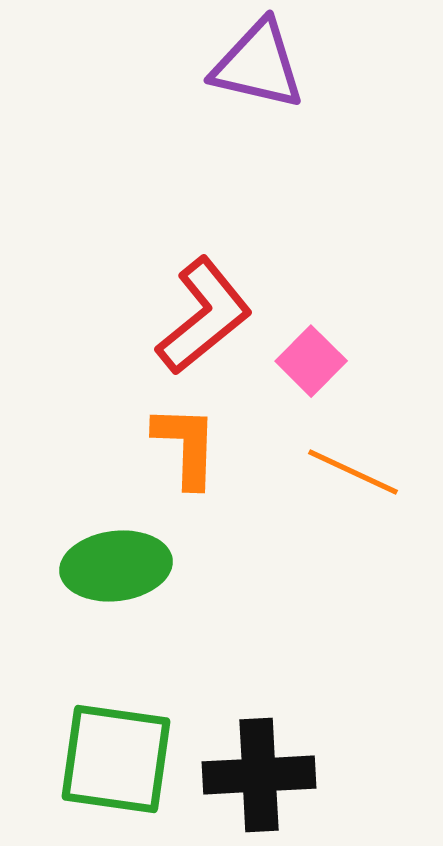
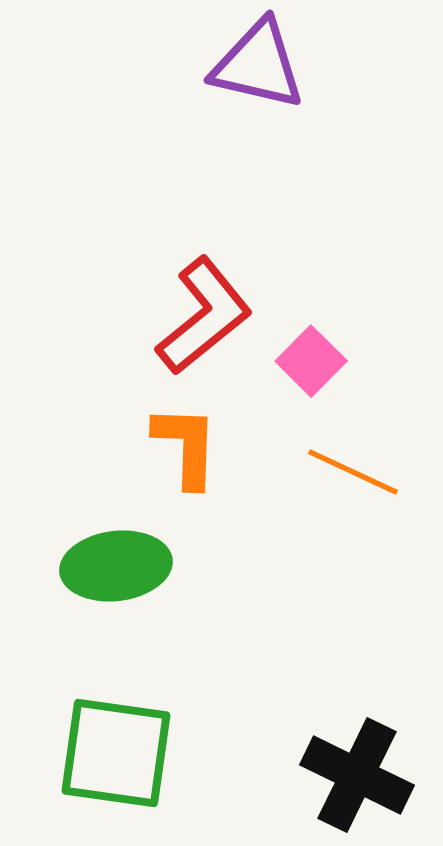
green square: moved 6 px up
black cross: moved 98 px right; rotated 29 degrees clockwise
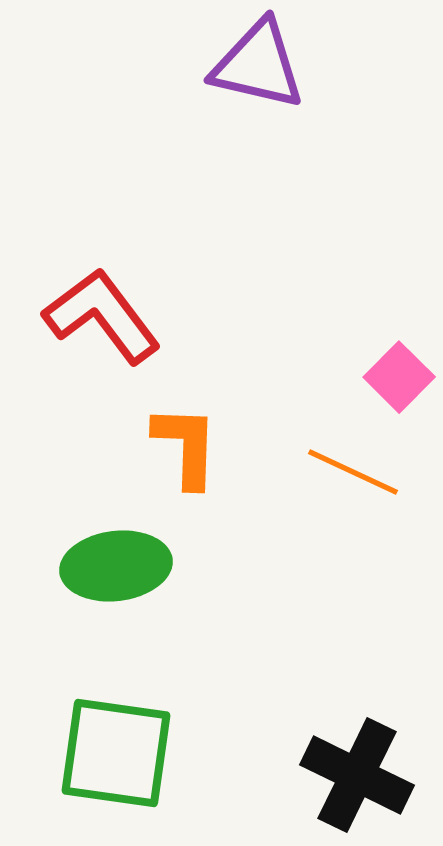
red L-shape: moved 102 px left; rotated 88 degrees counterclockwise
pink square: moved 88 px right, 16 px down
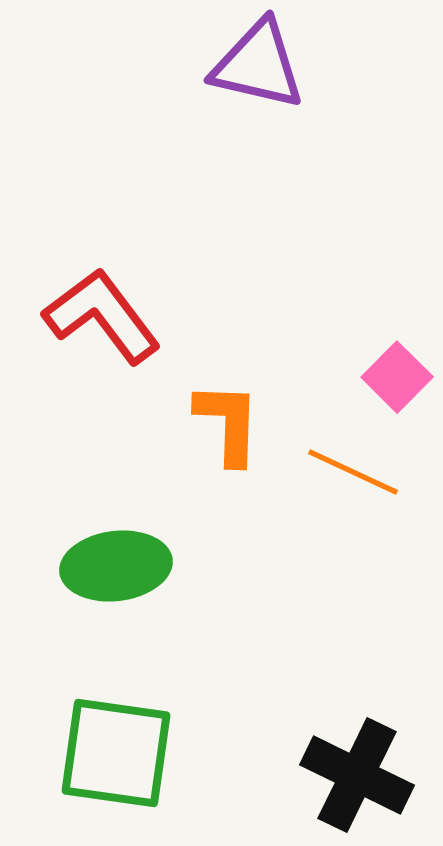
pink square: moved 2 px left
orange L-shape: moved 42 px right, 23 px up
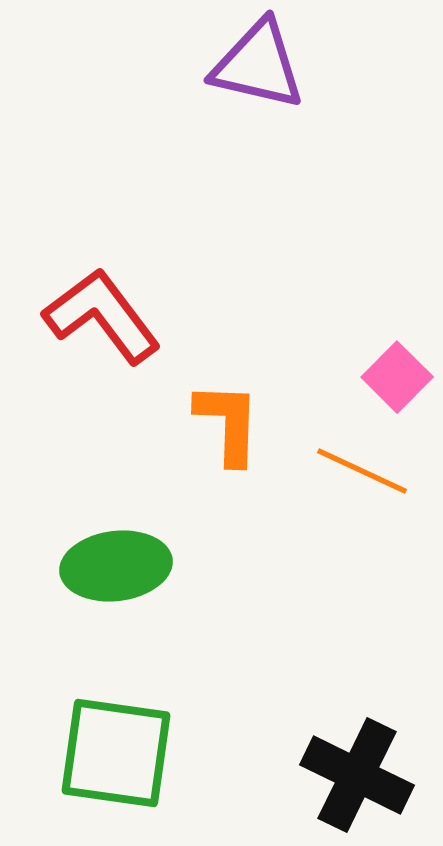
orange line: moved 9 px right, 1 px up
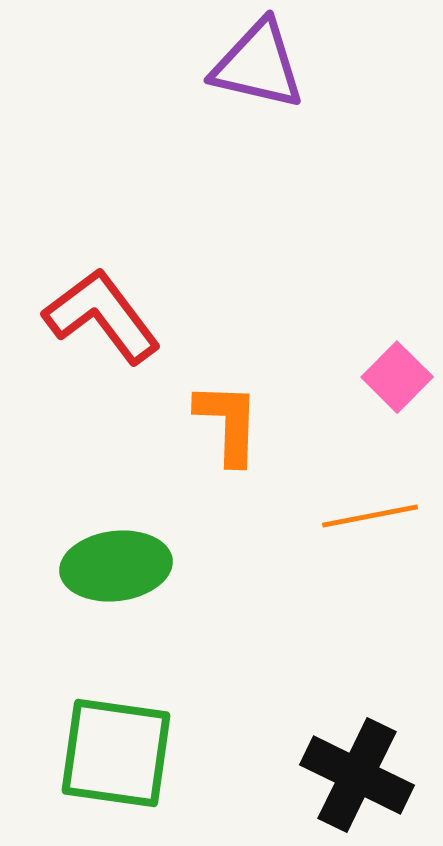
orange line: moved 8 px right, 45 px down; rotated 36 degrees counterclockwise
